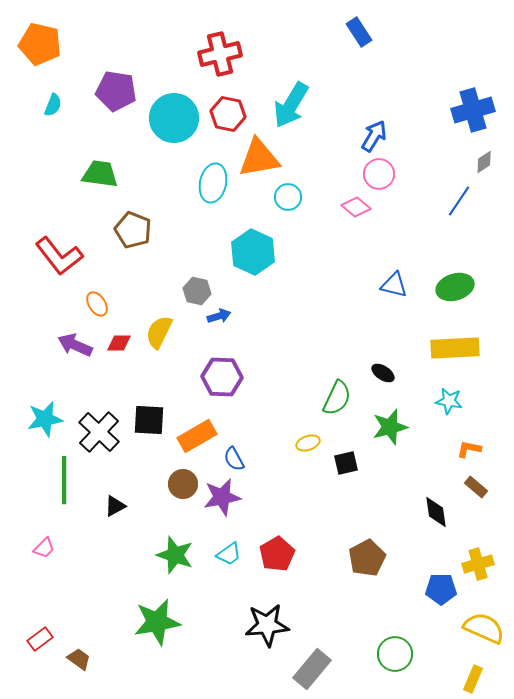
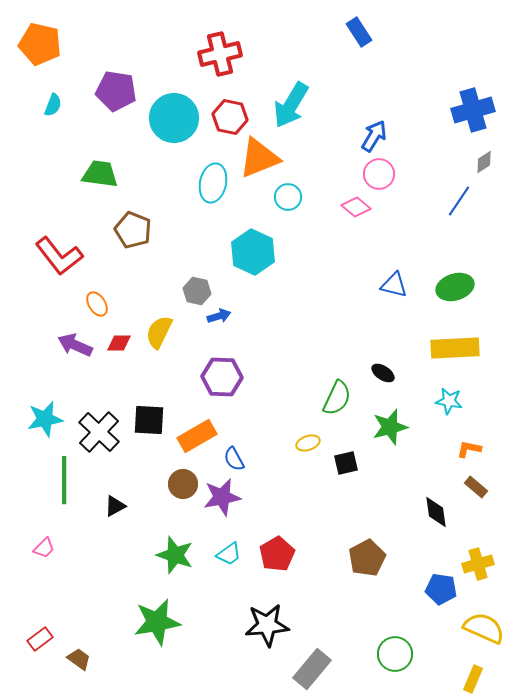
red hexagon at (228, 114): moved 2 px right, 3 px down
orange triangle at (259, 158): rotated 12 degrees counterclockwise
blue pentagon at (441, 589): rotated 8 degrees clockwise
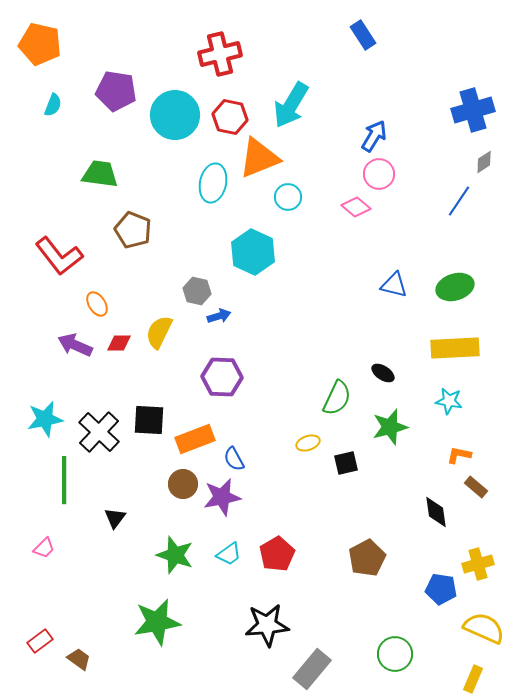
blue rectangle at (359, 32): moved 4 px right, 3 px down
cyan circle at (174, 118): moved 1 px right, 3 px up
orange rectangle at (197, 436): moved 2 px left, 3 px down; rotated 9 degrees clockwise
orange L-shape at (469, 449): moved 10 px left, 6 px down
black triangle at (115, 506): moved 12 px down; rotated 25 degrees counterclockwise
red rectangle at (40, 639): moved 2 px down
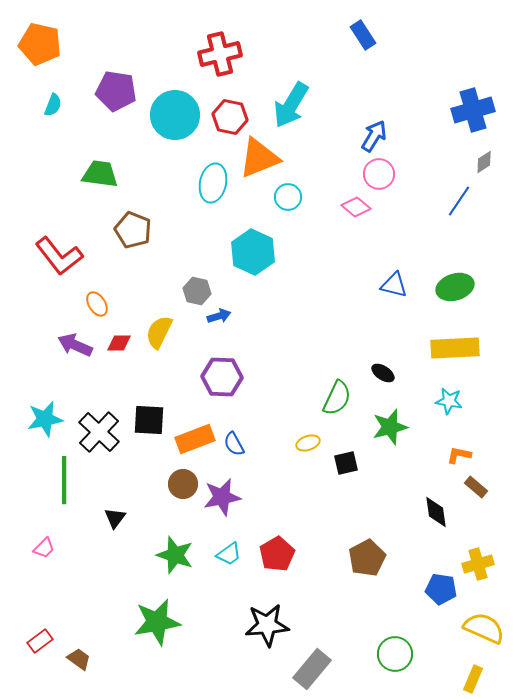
blue semicircle at (234, 459): moved 15 px up
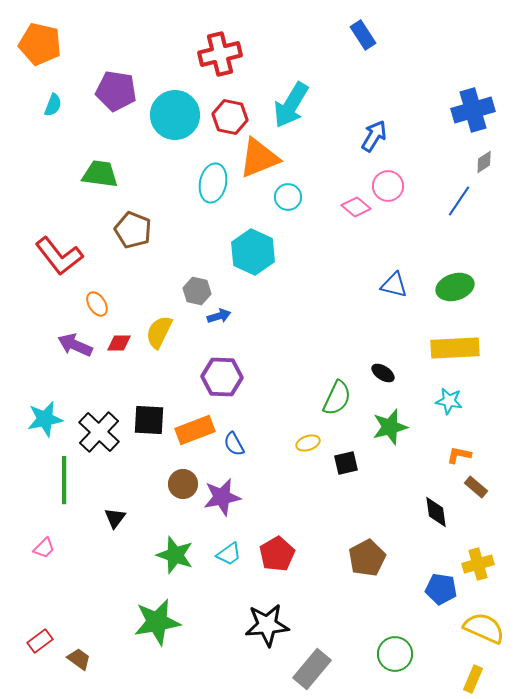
pink circle at (379, 174): moved 9 px right, 12 px down
orange rectangle at (195, 439): moved 9 px up
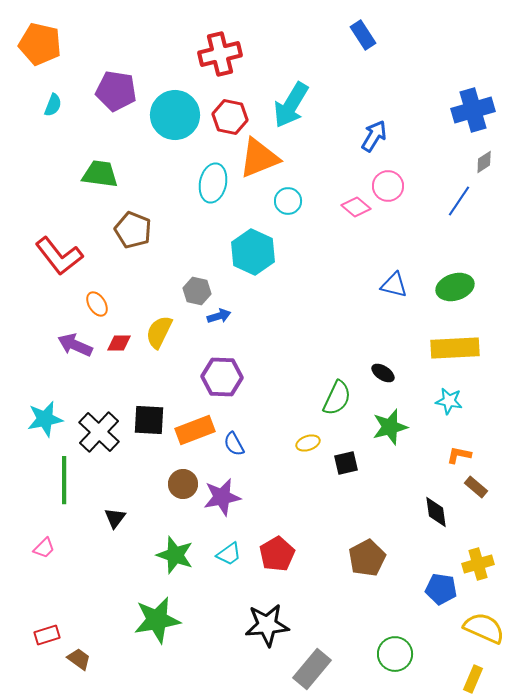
cyan circle at (288, 197): moved 4 px down
green star at (157, 622): moved 2 px up
red rectangle at (40, 641): moved 7 px right, 6 px up; rotated 20 degrees clockwise
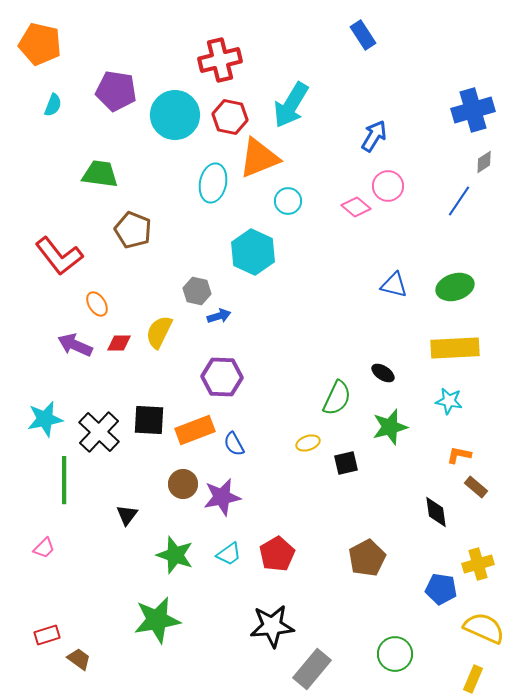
red cross at (220, 54): moved 6 px down
black triangle at (115, 518): moved 12 px right, 3 px up
black star at (267, 625): moved 5 px right, 1 px down
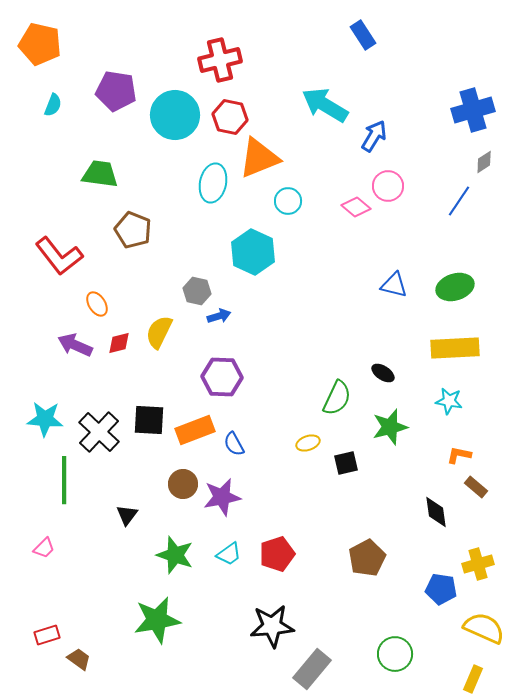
cyan arrow at (291, 105): moved 34 px right; rotated 90 degrees clockwise
red diamond at (119, 343): rotated 15 degrees counterclockwise
cyan star at (45, 419): rotated 15 degrees clockwise
red pentagon at (277, 554): rotated 12 degrees clockwise
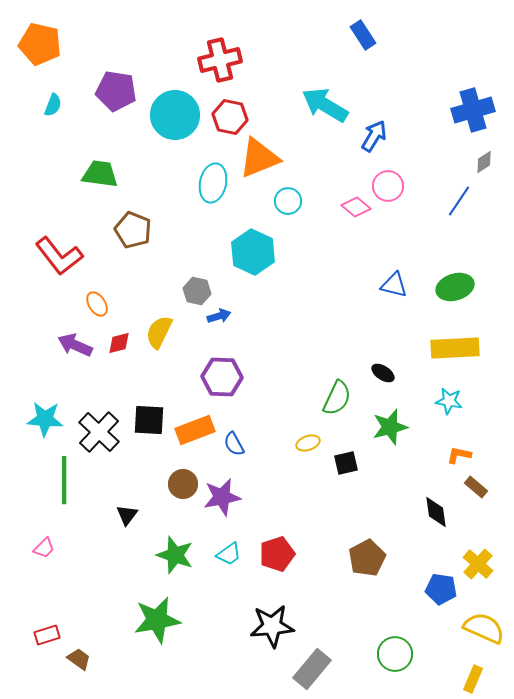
yellow cross at (478, 564): rotated 32 degrees counterclockwise
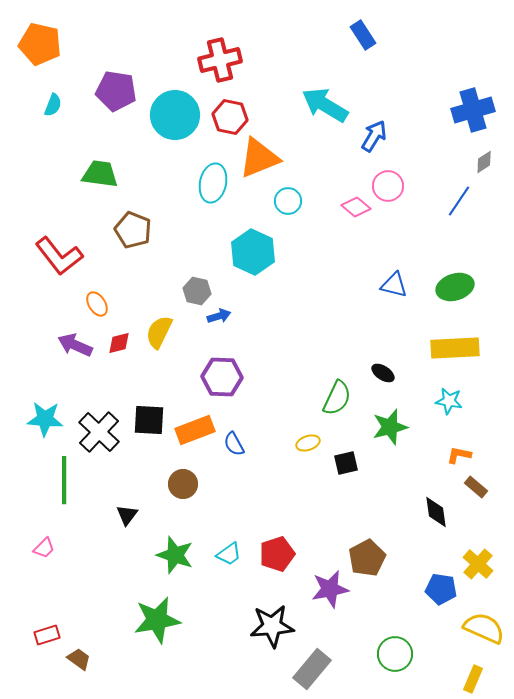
purple star at (222, 497): moved 108 px right, 92 px down
